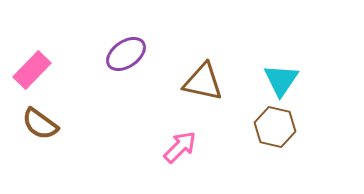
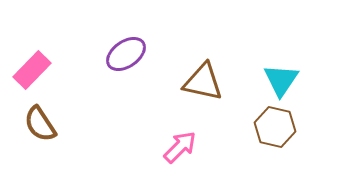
brown semicircle: rotated 21 degrees clockwise
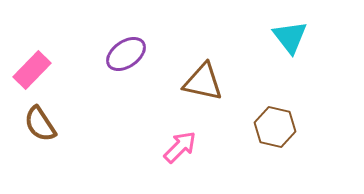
cyan triangle: moved 9 px right, 43 px up; rotated 12 degrees counterclockwise
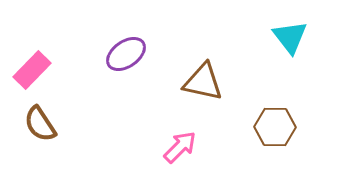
brown hexagon: rotated 12 degrees counterclockwise
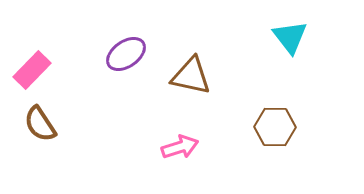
brown triangle: moved 12 px left, 6 px up
pink arrow: rotated 27 degrees clockwise
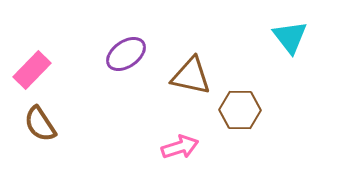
brown hexagon: moved 35 px left, 17 px up
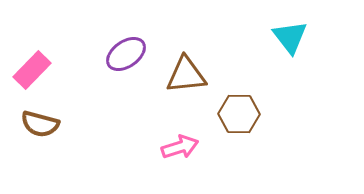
brown triangle: moved 5 px left, 1 px up; rotated 18 degrees counterclockwise
brown hexagon: moved 1 px left, 4 px down
brown semicircle: rotated 42 degrees counterclockwise
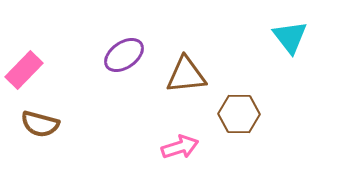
purple ellipse: moved 2 px left, 1 px down
pink rectangle: moved 8 px left
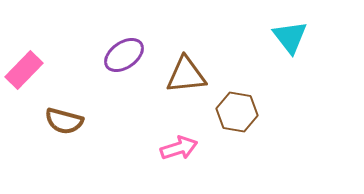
brown hexagon: moved 2 px left, 2 px up; rotated 9 degrees clockwise
brown semicircle: moved 24 px right, 3 px up
pink arrow: moved 1 px left, 1 px down
